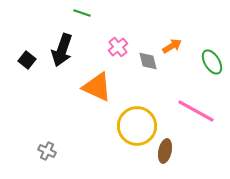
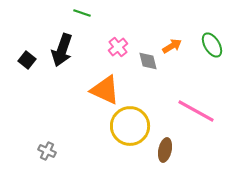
green ellipse: moved 17 px up
orange triangle: moved 8 px right, 3 px down
yellow circle: moved 7 px left
brown ellipse: moved 1 px up
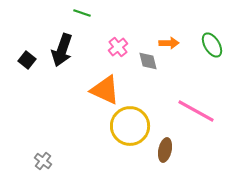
orange arrow: moved 3 px left, 3 px up; rotated 30 degrees clockwise
gray cross: moved 4 px left, 10 px down; rotated 12 degrees clockwise
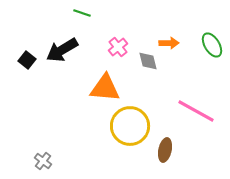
black arrow: rotated 40 degrees clockwise
orange triangle: moved 2 px up; rotated 20 degrees counterclockwise
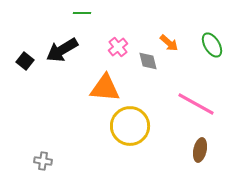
green line: rotated 18 degrees counterclockwise
orange arrow: rotated 42 degrees clockwise
black square: moved 2 px left, 1 px down
pink line: moved 7 px up
brown ellipse: moved 35 px right
gray cross: rotated 30 degrees counterclockwise
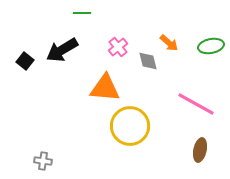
green ellipse: moved 1 px left, 1 px down; rotated 70 degrees counterclockwise
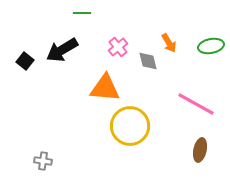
orange arrow: rotated 18 degrees clockwise
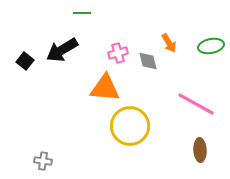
pink cross: moved 6 px down; rotated 24 degrees clockwise
brown ellipse: rotated 15 degrees counterclockwise
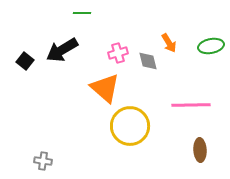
orange triangle: rotated 36 degrees clockwise
pink line: moved 5 px left, 1 px down; rotated 30 degrees counterclockwise
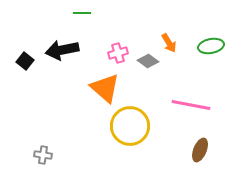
black arrow: rotated 20 degrees clockwise
gray diamond: rotated 40 degrees counterclockwise
pink line: rotated 12 degrees clockwise
brown ellipse: rotated 25 degrees clockwise
gray cross: moved 6 px up
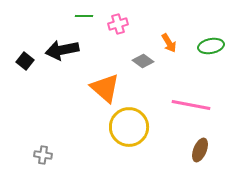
green line: moved 2 px right, 3 px down
pink cross: moved 29 px up
gray diamond: moved 5 px left
yellow circle: moved 1 px left, 1 px down
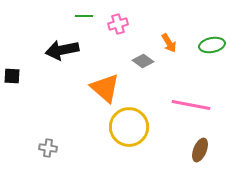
green ellipse: moved 1 px right, 1 px up
black square: moved 13 px left, 15 px down; rotated 36 degrees counterclockwise
gray cross: moved 5 px right, 7 px up
